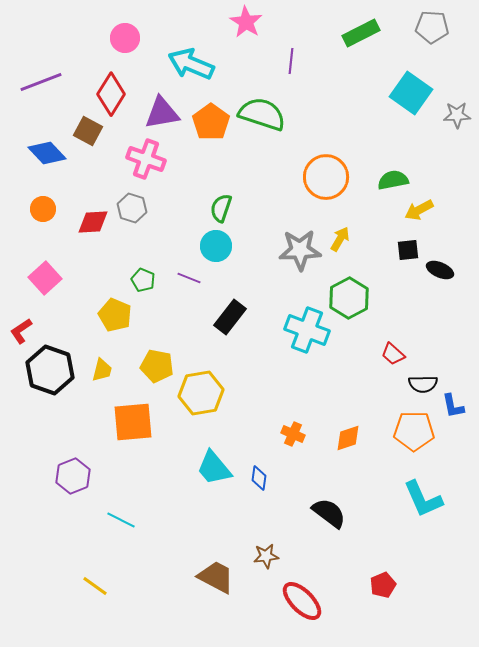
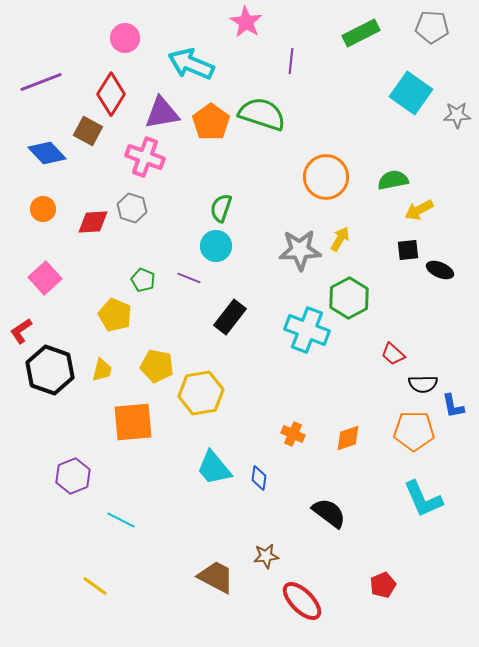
pink cross at (146, 159): moved 1 px left, 2 px up
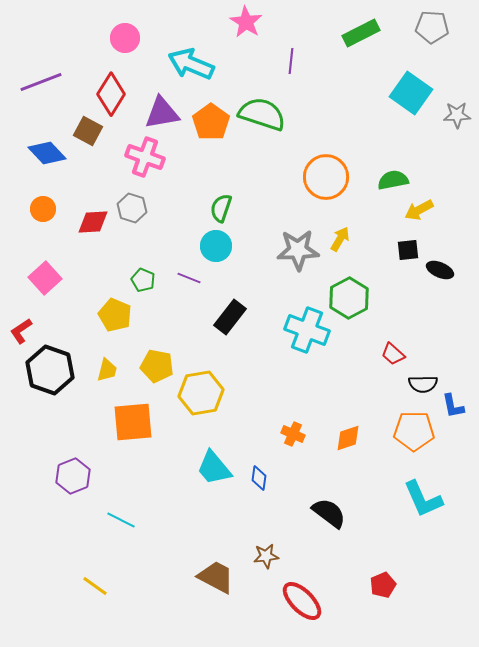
gray star at (300, 250): moved 2 px left
yellow trapezoid at (102, 370): moved 5 px right
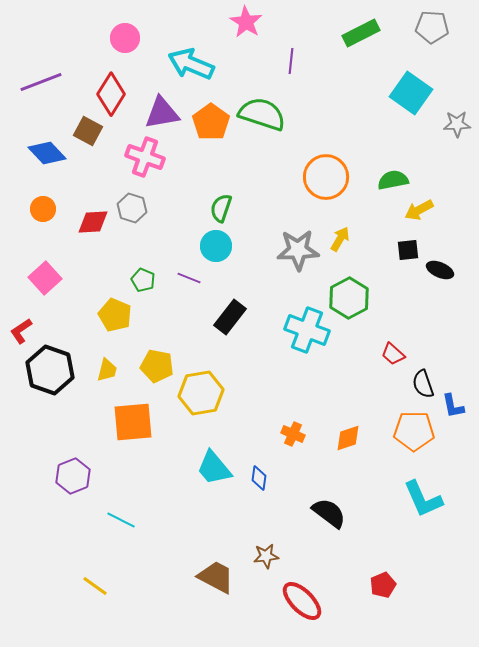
gray star at (457, 115): moved 9 px down
black semicircle at (423, 384): rotated 72 degrees clockwise
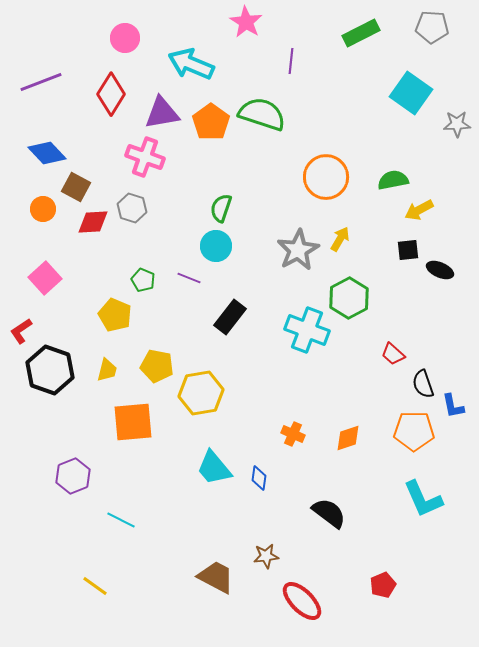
brown square at (88, 131): moved 12 px left, 56 px down
gray star at (298, 250): rotated 27 degrees counterclockwise
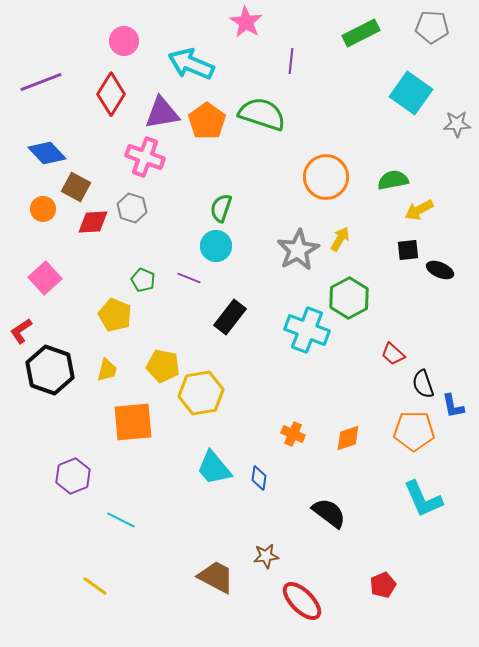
pink circle at (125, 38): moved 1 px left, 3 px down
orange pentagon at (211, 122): moved 4 px left, 1 px up
yellow pentagon at (157, 366): moved 6 px right
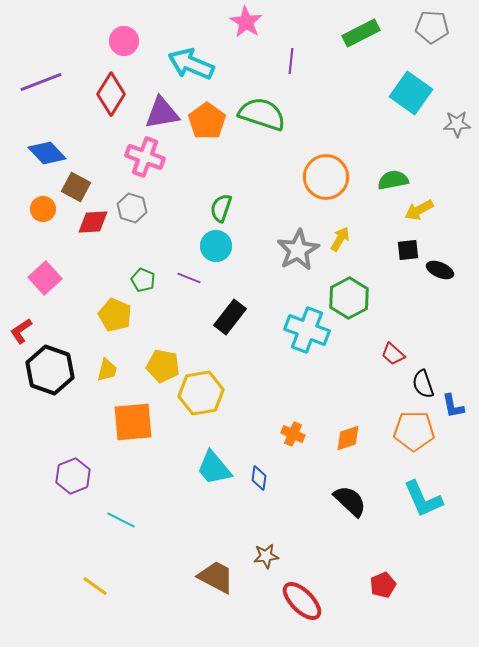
black semicircle at (329, 513): moved 21 px right, 12 px up; rotated 6 degrees clockwise
